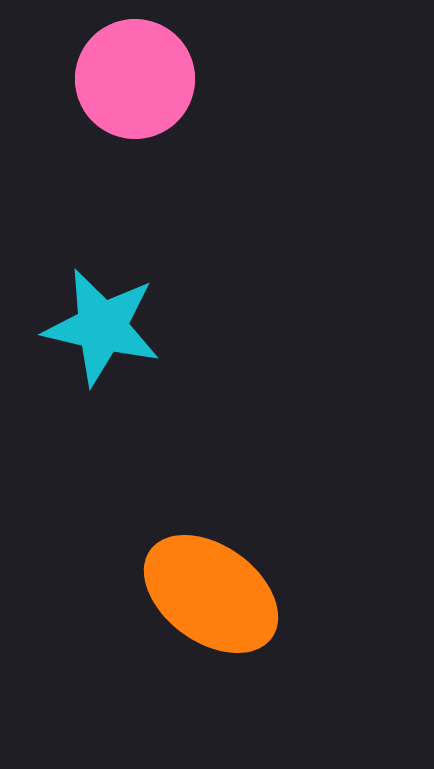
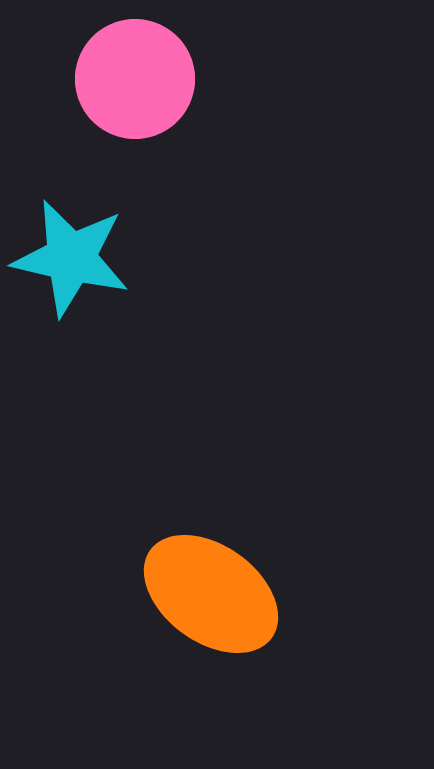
cyan star: moved 31 px left, 69 px up
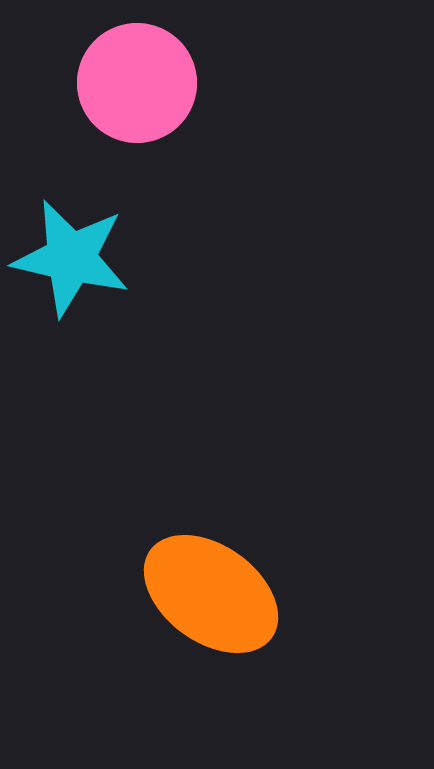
pink circle: moved 2 px right, 4 px down
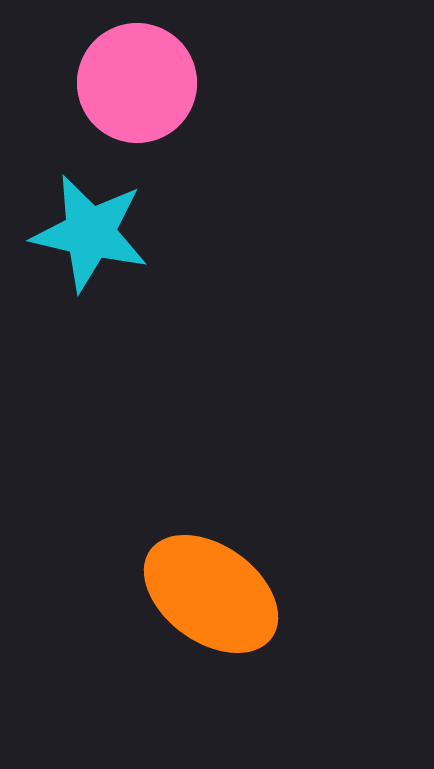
cyan star: moved 19 px right, 25 px up
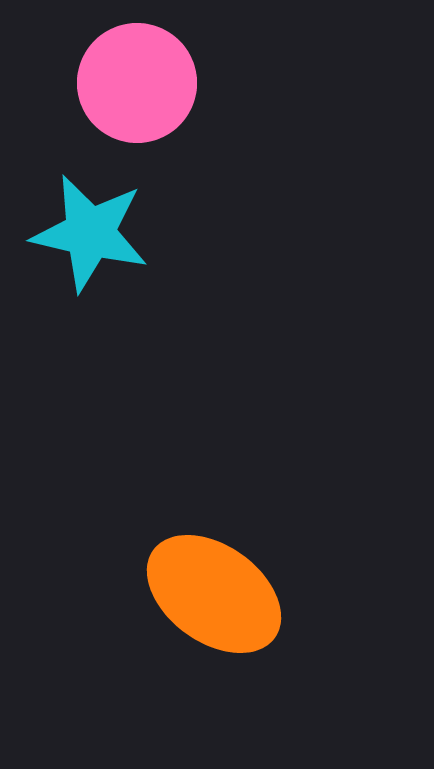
orange ellipse: moved 3 px right
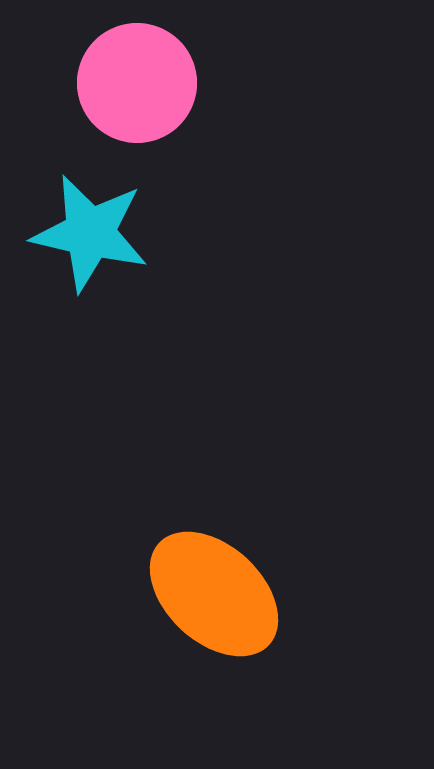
orange ellipse: rotated 7 degrees clockwise
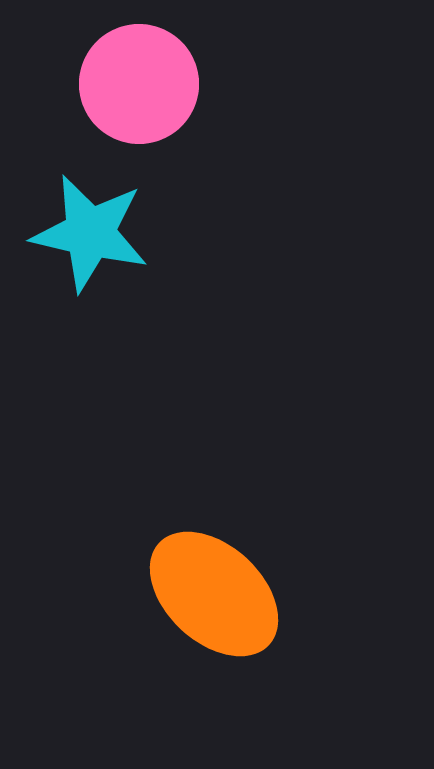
pink circle: moved 2 px right, 1 px down
